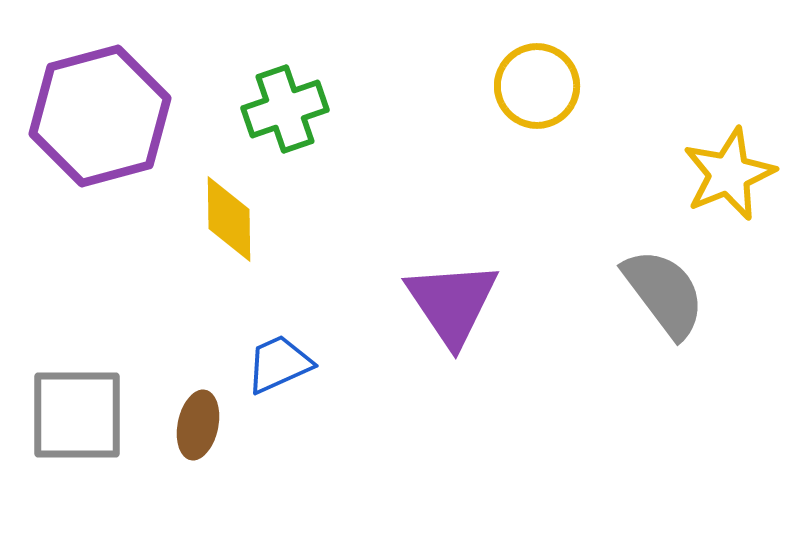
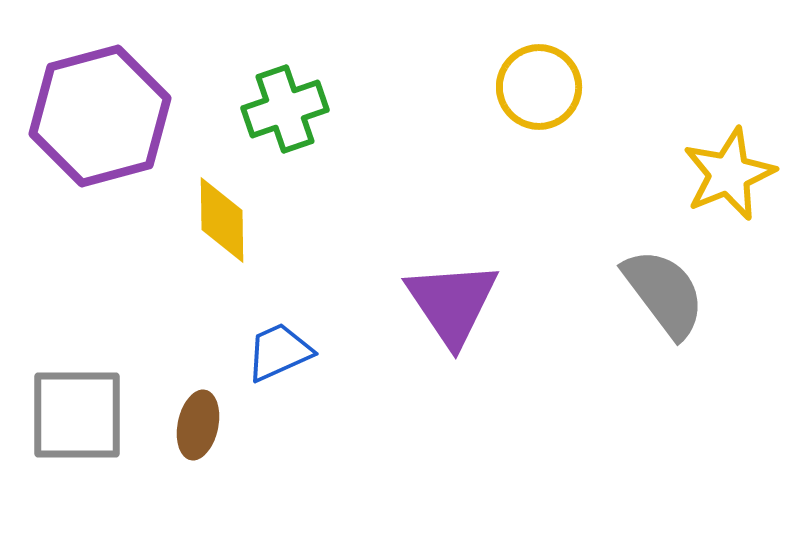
yellow circle: moved 2 px right, 1 px down
yellow diamond: moved 7 px left, 1 px down
blue trapezoid: moved 12 px up
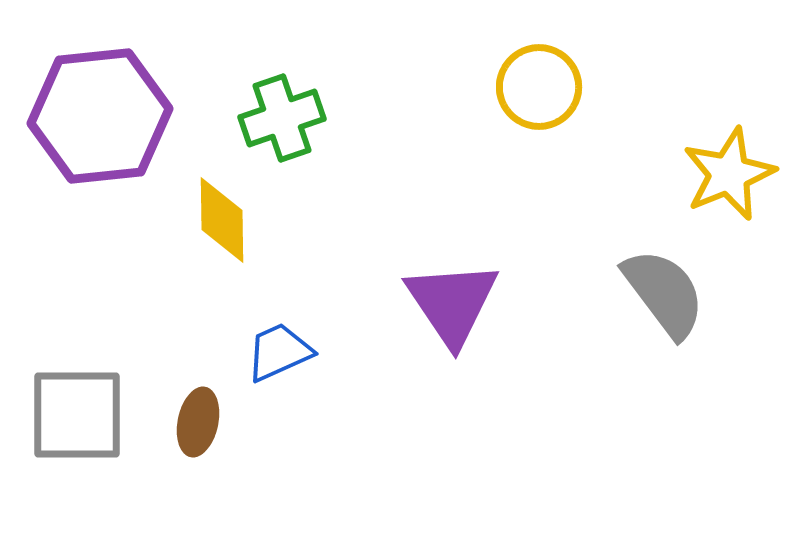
green cross: moved 3 px left, 9 px down
purple hexagon: rotated 9 degrees clockwise
brown ellipse: moved 3 px up
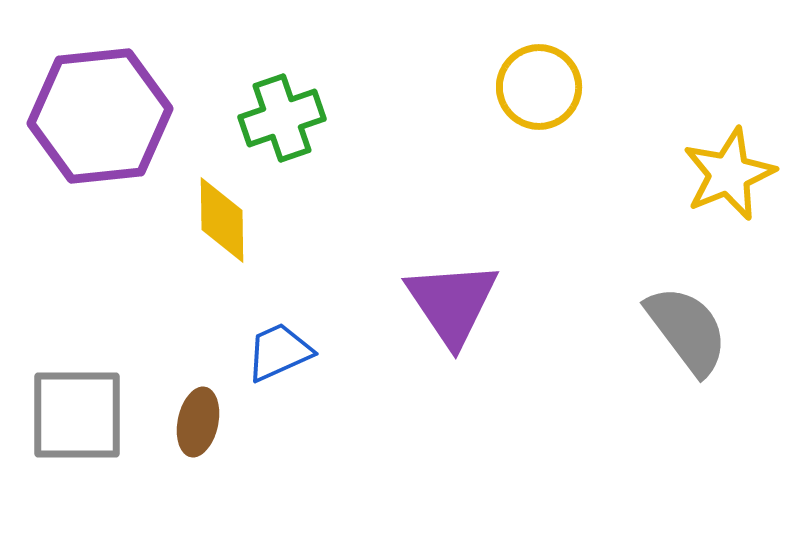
gray semicircle: moved 23 px right, 37 px down
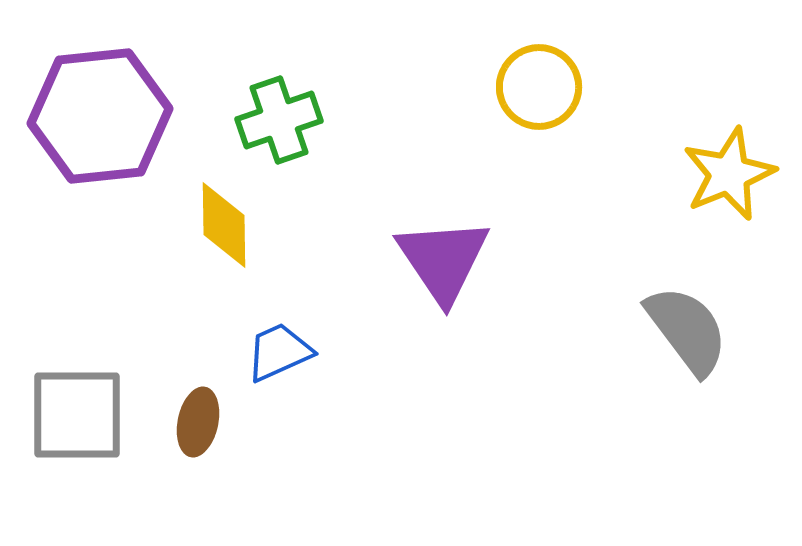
green cross: moved 3 px left, 2 px down
yellow diamond: moved 2 px right, 5 px down
purple triangle: moved 9 px left, 43 px up
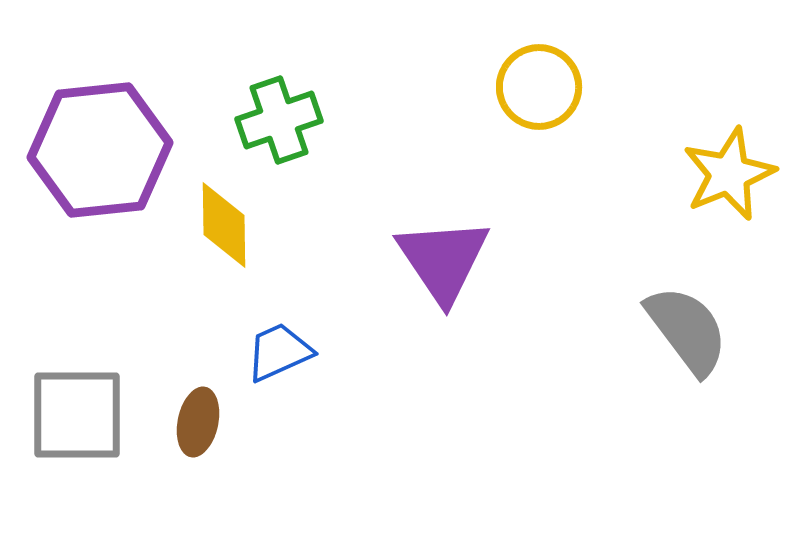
purple hexagon: moved 34 px down
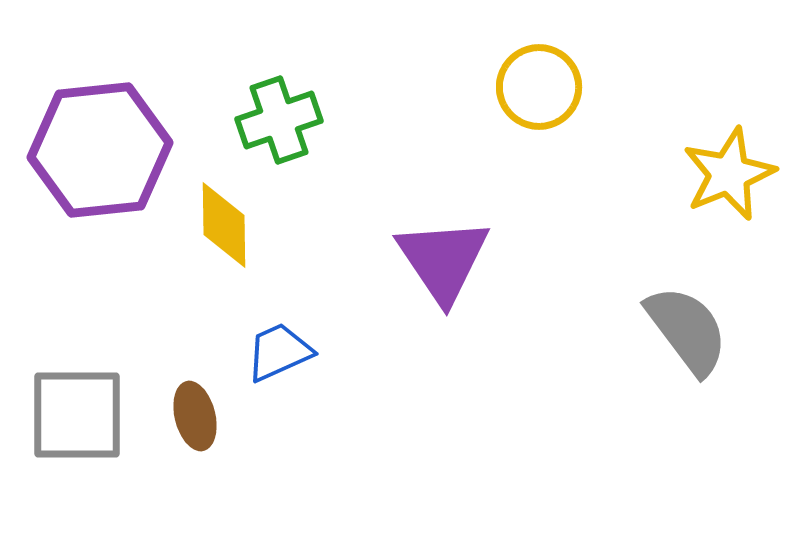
brown ellipse: moved 3 px left, 6 px up; rotated 26 degrees counterclockwise
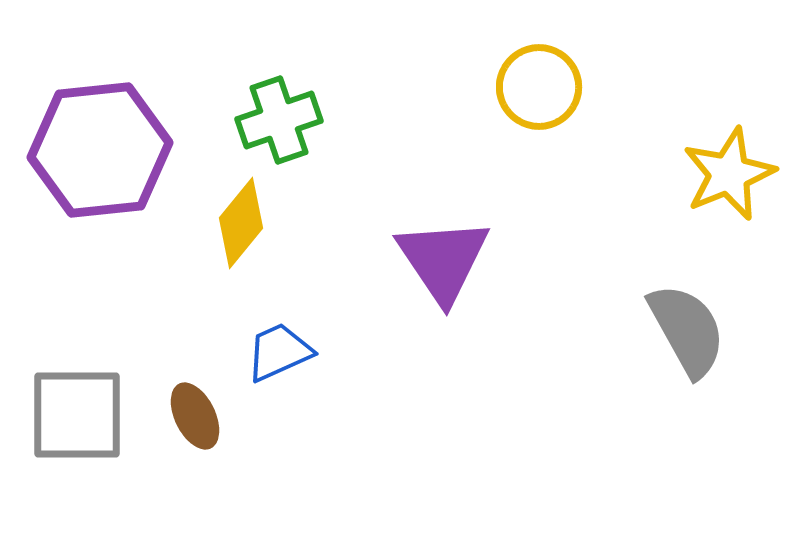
yellow diamond: moved 17 px right, 2 px up; rotated 40 degrees clockwise
gray semicircle: rotated 8 degrees clockwise
brown ellipse: rotated 12 degrees counterclockwise
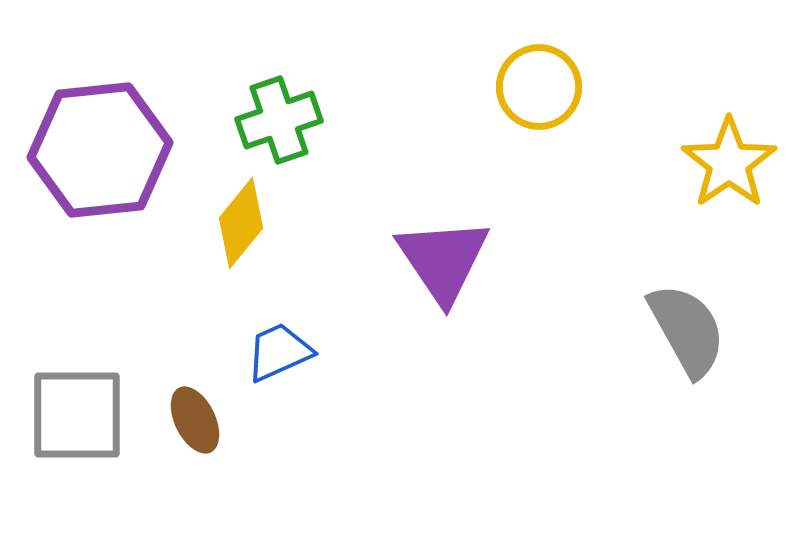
yellow star: moved 11 px up; rotated 12 degrees counterclockwise
brown ellipse: moved 4 px down
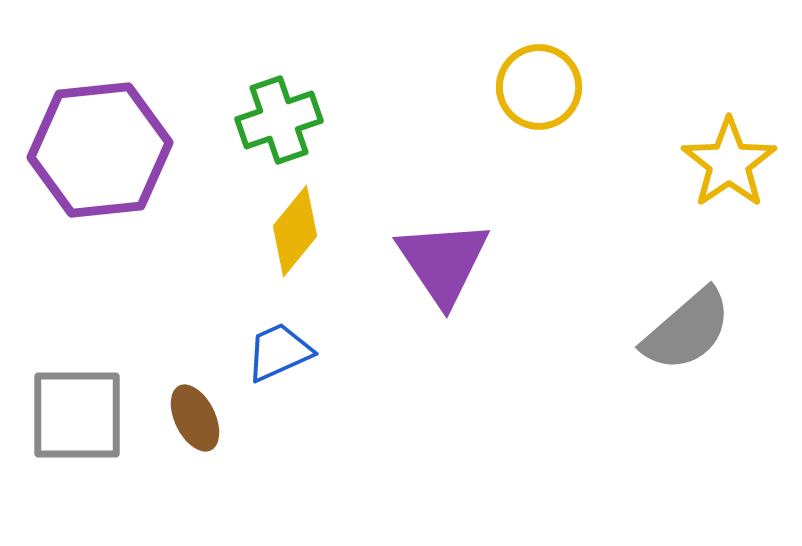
yellow diamond: moved 54 px right, 8 px down
purple triangle: moved 2 px down
gray semicircle: rotated 78 degrees clockwise
brown ellipse: moved 2 px up
